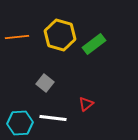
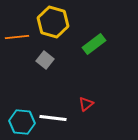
yellow hexagon: moved 7 px left, 13 px up
gray square: moved 23 px up
cyan hexagon: moved 2 px right, 1 px up; rotated 10 degrees clockwise
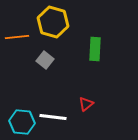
green rectangle: moved 1 px right, 5 px down; rotated 50 degrees counterclockwise
white line: moved 1 px up
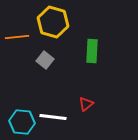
green rectangle: moved 3 px left, 2 px down
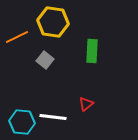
yellow hexagon: rotated 8 degrees counterclockwise
orange line: rotated 20 degrees counterclockwise
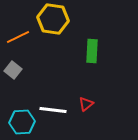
yellow hexagon: moved 3 px up
orange line: moved 1 px right
gray square: moved 32 px left, 10 px down
white line: moved 7 px up
cyan hexagon: rotated 10 degrees counterclockwise
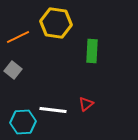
yellow hexagon: moved 3 px right, 4 px down
cyan hexagon: moved 1 px right
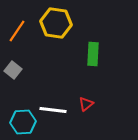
orange line: moved 1 px left, 6 px up; rotated 30 degrees counterclockwise
green rectangle: moved 1 px right, 3 px down
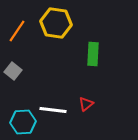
gray square: moved 1 px down
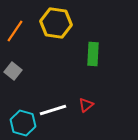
orange line: moved 2 px left
red triangle: moved 1 px down
white line: rotated 24 degrees counterclockwise
cyan hexagon: moved 1 px down; rotated 20 degrees clockwise
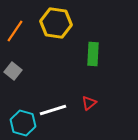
red triangle: moved 3 px right, 2 px up
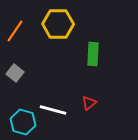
yellow hexagon: moved 2 px right, 1 px down; rotated 8 degrees counterclockwise
gray square: moved 2 px right, 2 px down
white line: rotated 32 degrees clockwise
cyan hexagon: moved 1 px up
